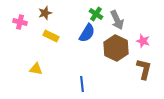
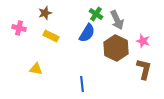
pink cross: moved 1 px left, 6 px down
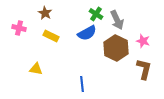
brown star: rotated 24 degrees counterclockwise
blue semicircle: rotated 30 degrees clockwise
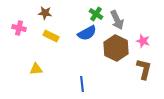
brown star: rotated 24 degrees counterclockwise
yellow triangle: rotated 16 degrees counterclockwise
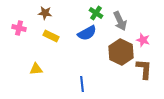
green cross: moved 1 px up
gray arrow: moved 3 px right, 1 px down
pink star: moved 1 px up
brown hexagon: moved 5 px right, 4 px down
brown L-shape: rotated 10 degrees counterclockwise
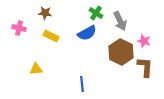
pink star: moved 1 px right, 1 px down
brown L-shape: moved 1 px right, 2 px up
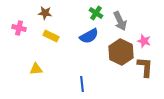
blue semicircle: moved 2 px right, 3 px down
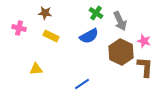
blue line: rotated 63 degrees clockwise
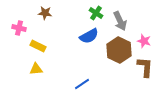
yellow rectangle: moved 13 px left, 10 px down
brown hexagon: moved 2 px left, 2 px up
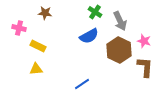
green cross: moved 1 px left, 1 px up
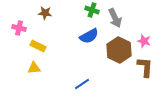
green cross: moved 3 px left, 2 px up; rotated 16 degrees counterclockwise
gray arrow: moved 5 px left, 3 px up
yellow triangle: moved 2 px left, 1 px up
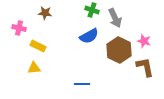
brown L-shape: rotated 15 degrees counterclockwise
blue line: rotated 35 degrees clockwise
